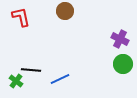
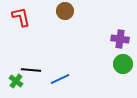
purple cross: rotated 18 degrees counterclockwise
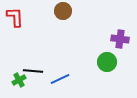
brown circle: moved 2 px left
red L-shape: moved 6 px left; rotated 10 degrees clockwise
green circle: moved 16 px left, 2 px up
black line: moved 2 px right, 1 px down
green cross: moved 3 px right, 1 px up; rotated 24 degrees clockwise
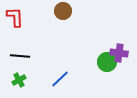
purple cross: moved 1 px left, 14 px down
black line: moved 13 px left, 15 px up
blue line: rotated 18 degrees counterclockwise
